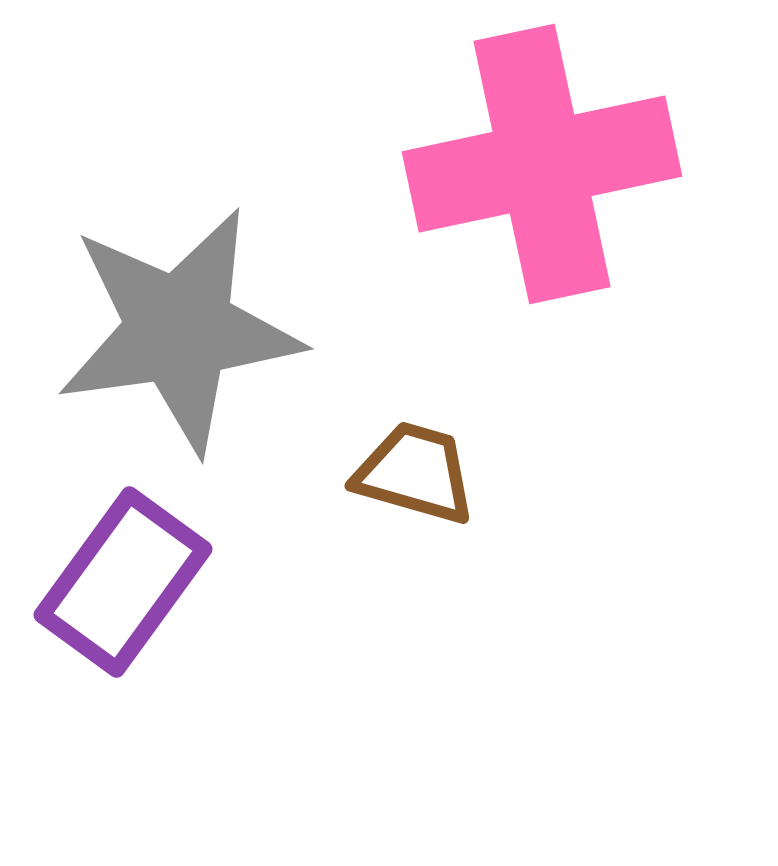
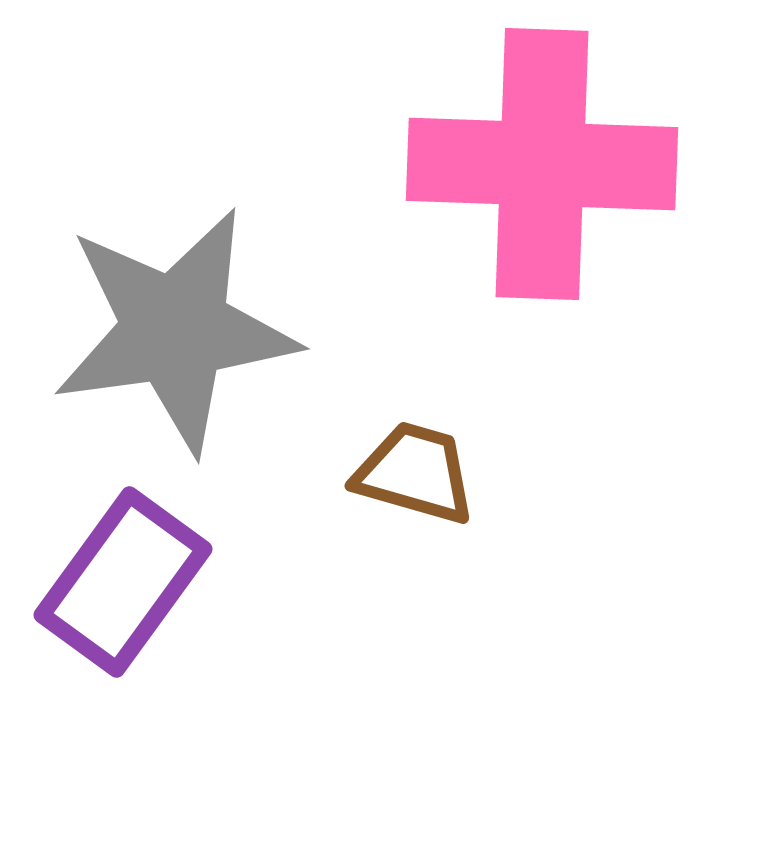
pink cross: rotated 14 degrees clockwise
gray star: moved 4 px left
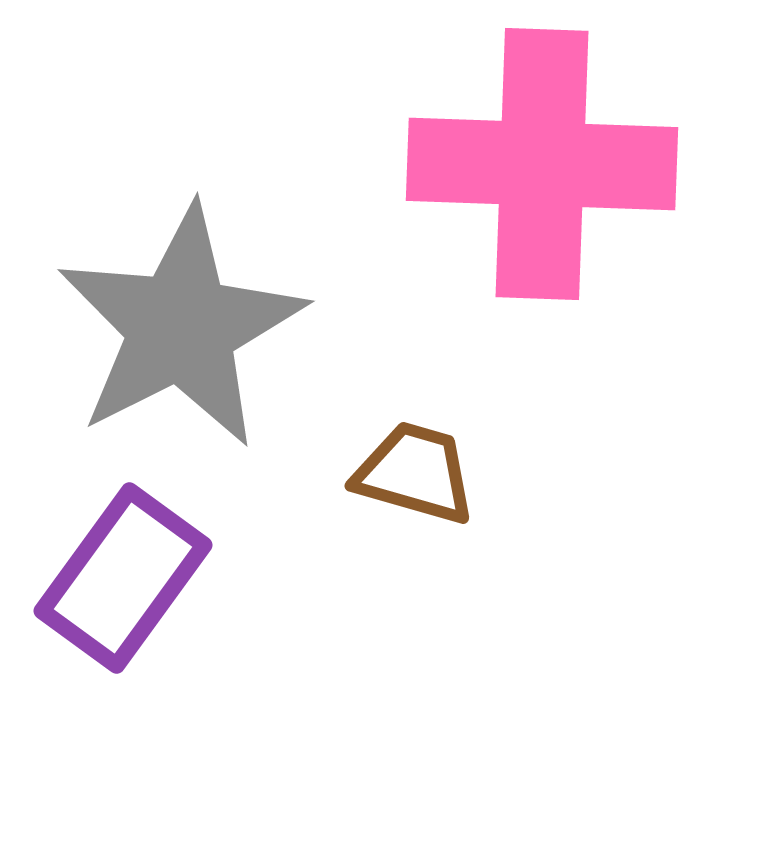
gray star: moved 6 px right, 3 px up; rotated 19 degrees counterclockwise
purple rectangle: moved 4 px up
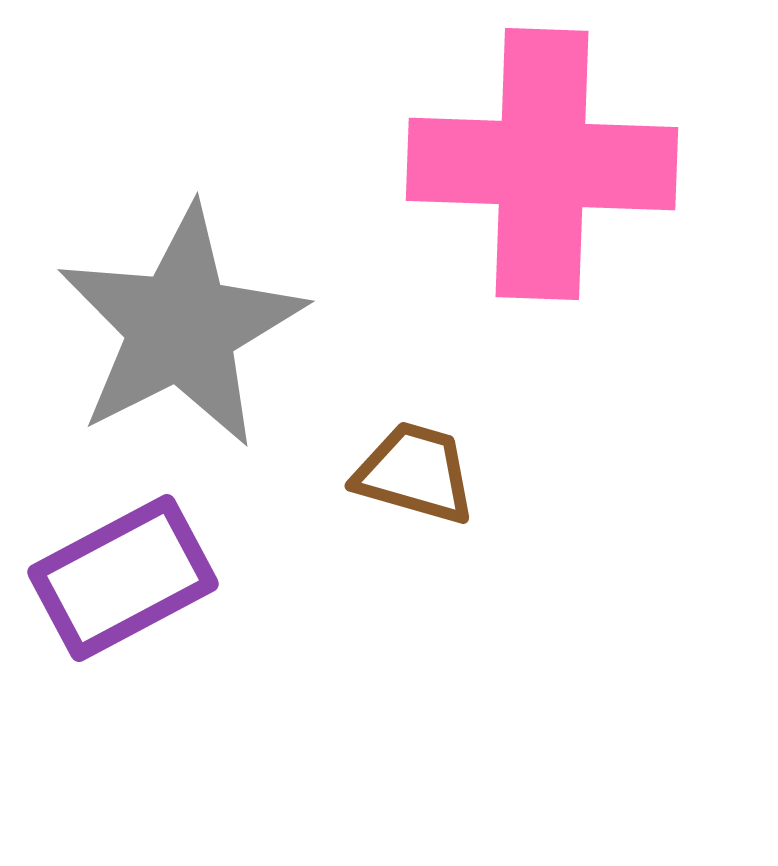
purple rectangle: rotated 26 degrees clockwise
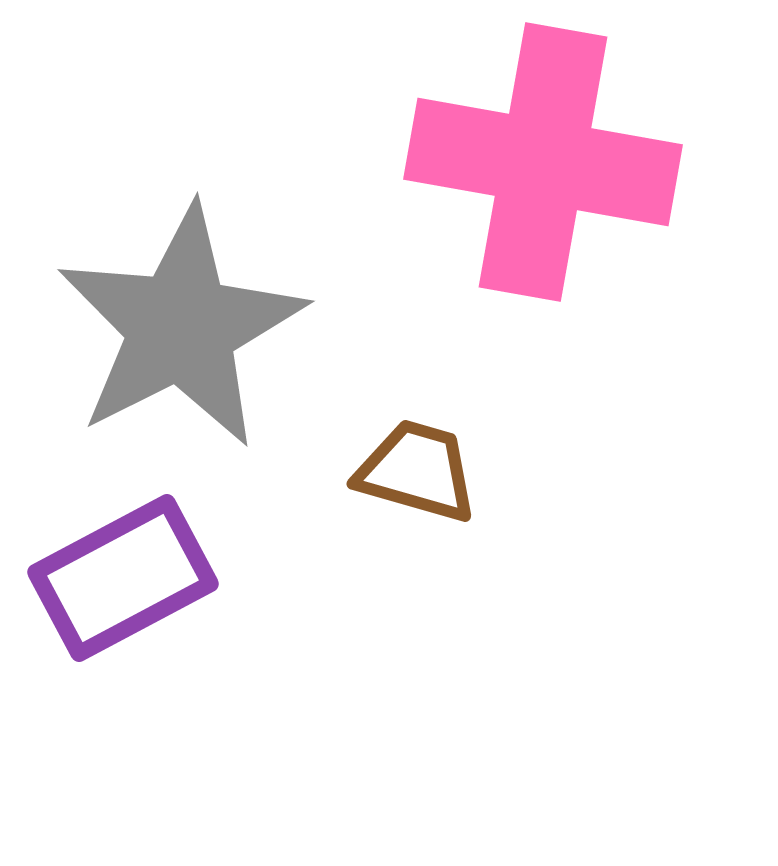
pink cross: moved 1 px right, 2 px up; rotated 8 degrees clockwise
brown trapezoid: moved 2 px right, 2 px up
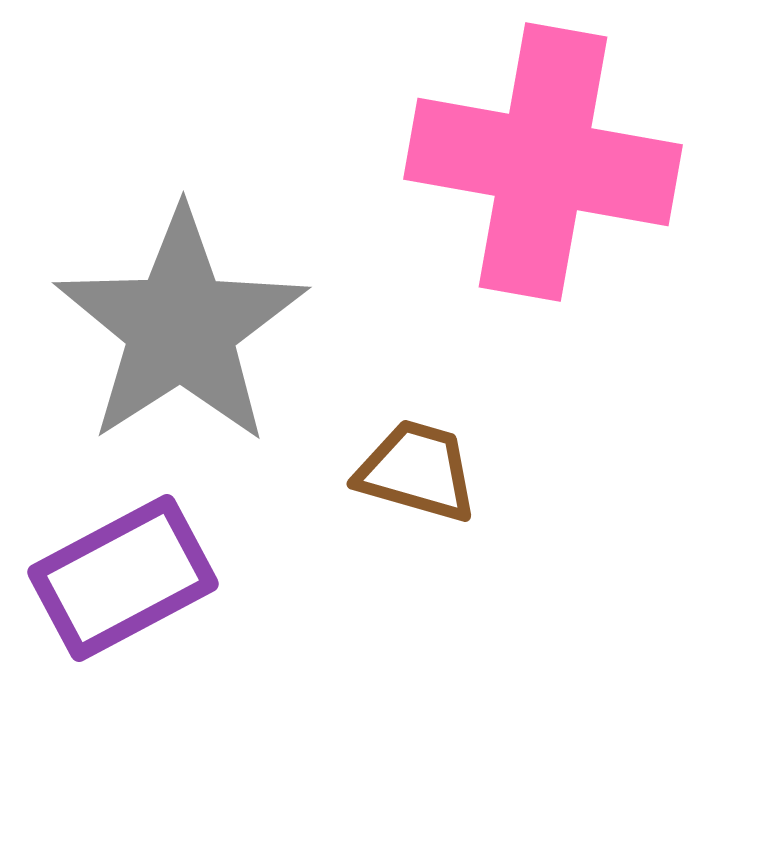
gray star: rotated 6 degrees counterclockwise
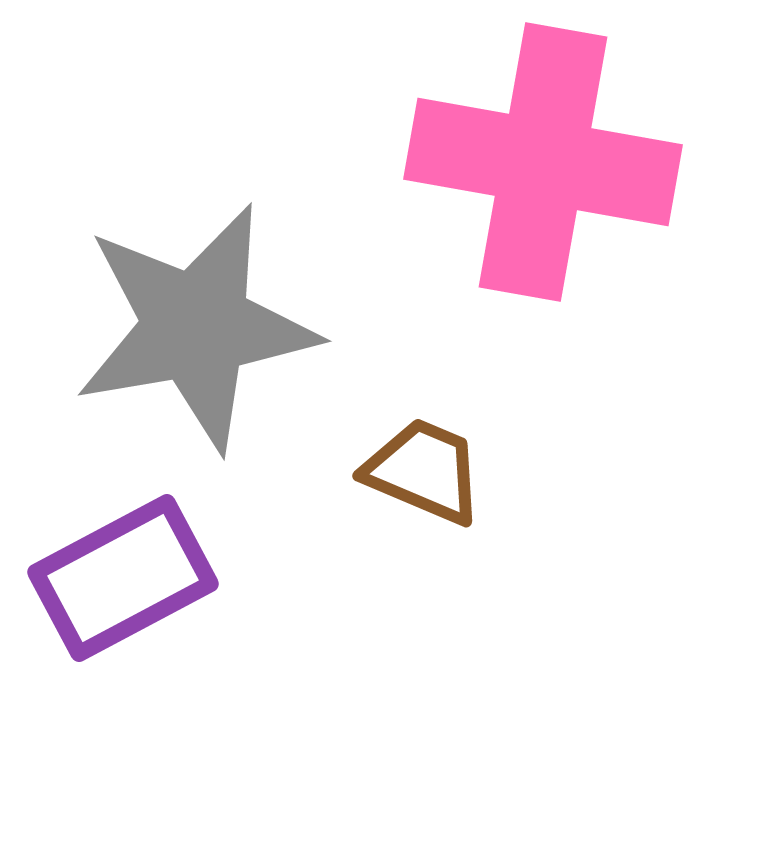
gray star: moved 15 px right; rotated 23 degrees clockwise
brown trapezoid: moved 7 px right; rotated 7 degrees clockwise
